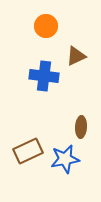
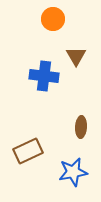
orange circle: moved 7 px right, 7 px up
brown triangle: rotated 35 degrees counterclockwise
blue star: moved 8 px right, 13 px down
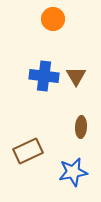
brown triangle: moved 20 px down
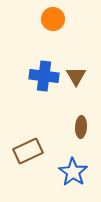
blue star: rotated 28 degrees counterclockwise
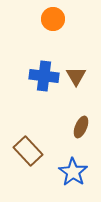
brown ellipse: rotated 20 degrees clockwise
brown rectangle: rotated 72 degrees clockwise
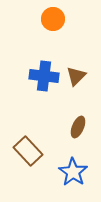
brown triangle: rotated 15 degrees clockwise
brown ellipse: moved 3 px left
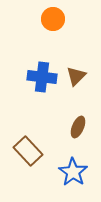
blue cross: moved 2 px left, 1 px down
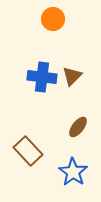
brown triangle: moved 4 px left
brown ellipse: rotated 15 degrees clockwise
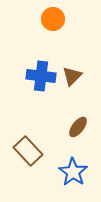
blue cross: moved 1 px left, 1 px up
